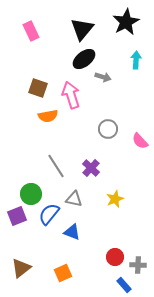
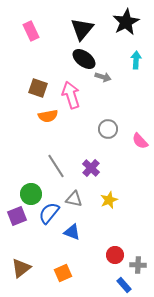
black ellipse: rotated 75 degrees clockwise
yellow star: moved 6 px left, 1 px down
blue semicircle: moved 1 px up
red circle: moved 2 px up
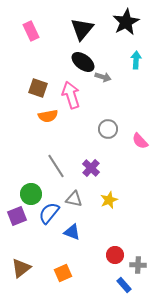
black ellipse: moved 1 px left, 3 px down
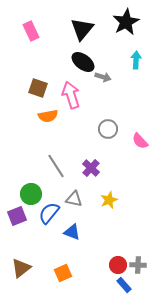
red circle: moved 3 px right, 10 px down
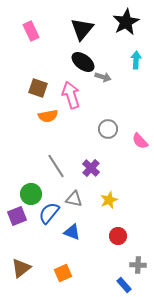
red circle: moved 29 px up
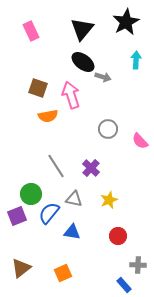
blue triangle: rotated 12 degrees counterclockwise
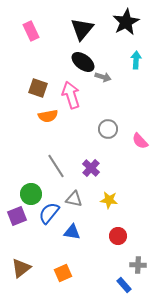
yellow star: rotated 30 degrees clockwise
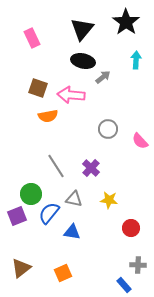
black star: rotated 8 degrees counterclockwise
pink rectangle: moved 1 px right, 7 px down
black ellipse: moved 1 px up; rotated 25 degrees counterclockwise
gray arrow: rotated 56 degrees counterclockwise
pink arrow: rotated 68 degrees counterclockwise
red circle: moved 13 px right, 8 px up
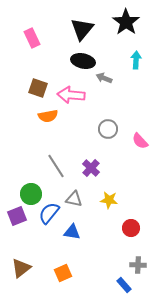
gray arrow: moved 1 px right, 1 px down; rotated 119 degrees counterclockwise
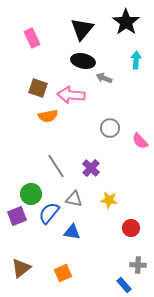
gray circle: moved 2 px right, 1 px up
